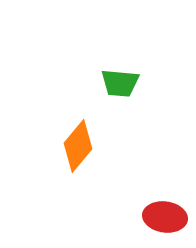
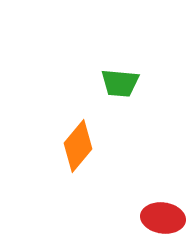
red ellipse: moved 2 px left, 1 px down
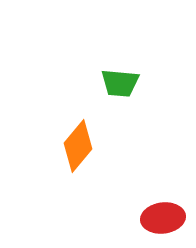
red ellipse: rotated 15 degrees counterclockwise
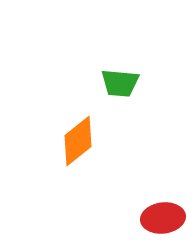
orange diamond: moved 5 px up; rotated 12 degrees clockwise
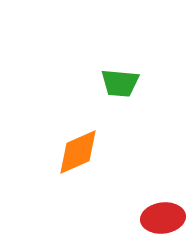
orange diamond: moved 11 px down; rotated 15 degrees clockwise
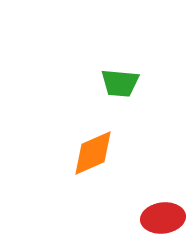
orange diamond: moved 15 px right, 1 px down
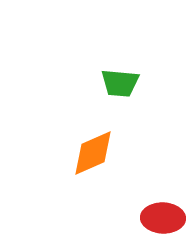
red ellipse: rotated 9 degrees clockwise
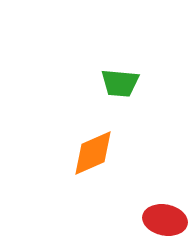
red ellipse: moved 2 px right, 2 px down; rotated 9 degrees clockwise
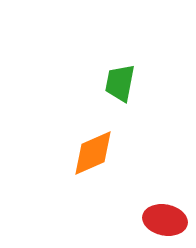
green trapezoid: rotated 96 degrees clockwise
